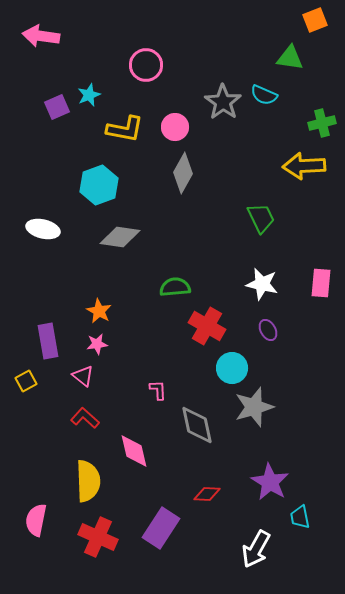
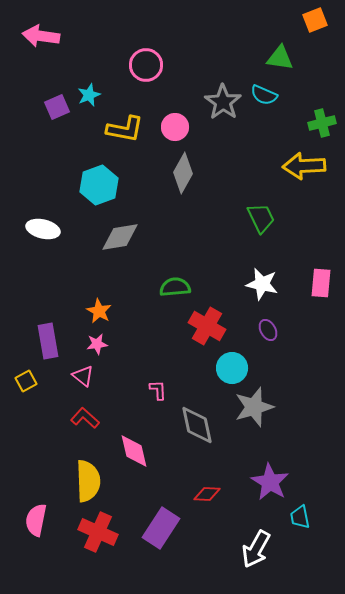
green triangle at (290, 58): moved 10 px left
gray diamond at (120, 237): rotated 18 degrees counterclockwise
red cross at (98, 537): moved 5 px up
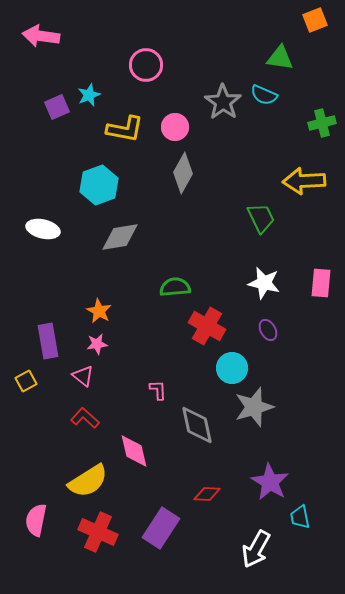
yellow arrow at (304, 166): moved 15 px down
white star at (262, 284): moved 2 px right, 1 px up
yellow semicircle at (88, 481): rotated 60 degrees clockwise
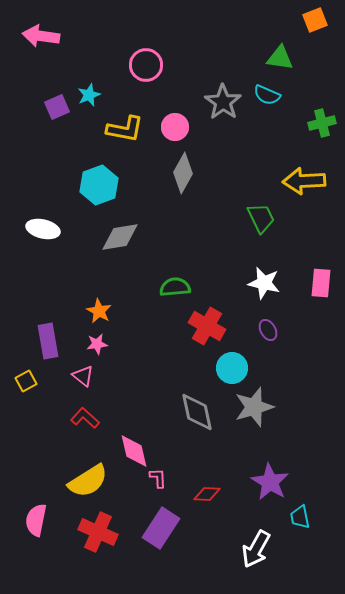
cyan semicircle at (264, 95): moved 3 px right
pink L-shape at (158, 390): moved 88 px down
gray diamond at (197, 425): moved 13 px up
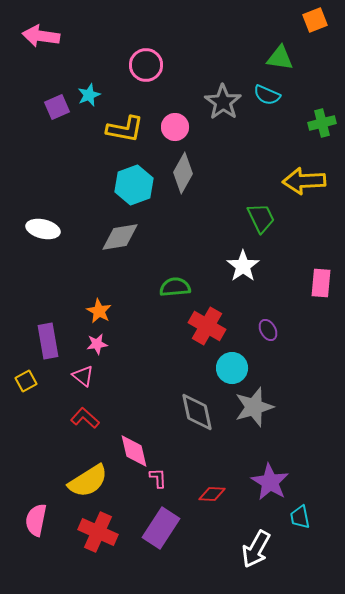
cyan hexagon at (99, 185): moved 35 px right
white star at (264, 283): moved 21 px left, 17 px up; rotated 24 degrees clockwise
red diamond at (207, 494): moved 5 px right
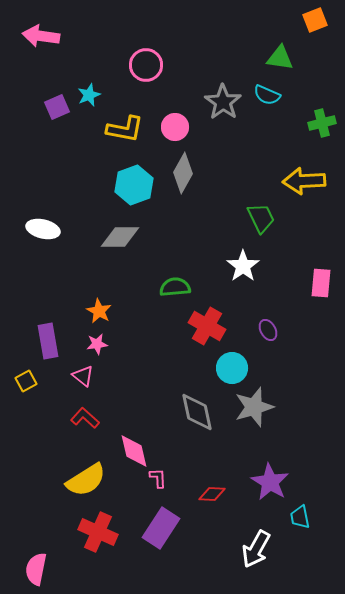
gray diamond at (120, 237): rotated 9 degrees clockwise
yellow semicircle at (88, 481): moved 2 px left, 1 px up
pink semicircle at (36, 520): moved 49 px down
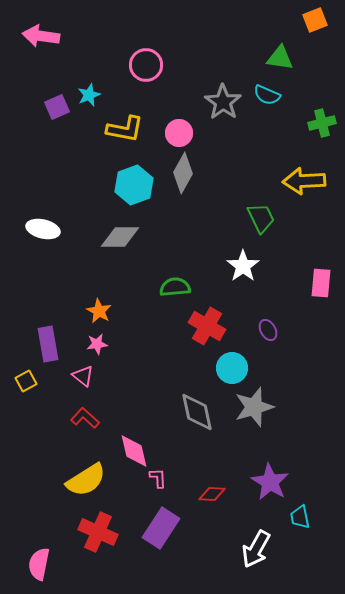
pink circle at (175, 127): moved 4 px right, 6 px down
purple rectangle at (48, 341): moved 3 px down
pink semicircle at (36, 569): moved 3 px right, 5 px up
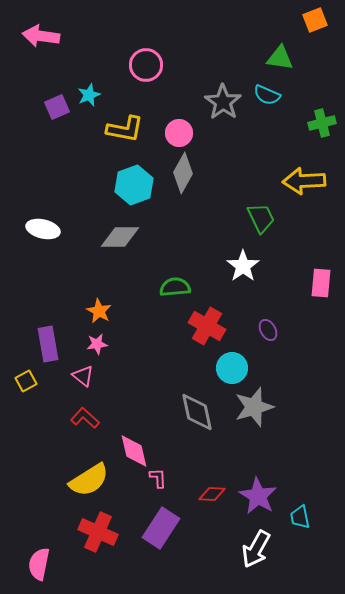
yellow semicircle at (86, 480): moved 3 px right
purple star at (270, 482): moved 12 px left, 14 px down
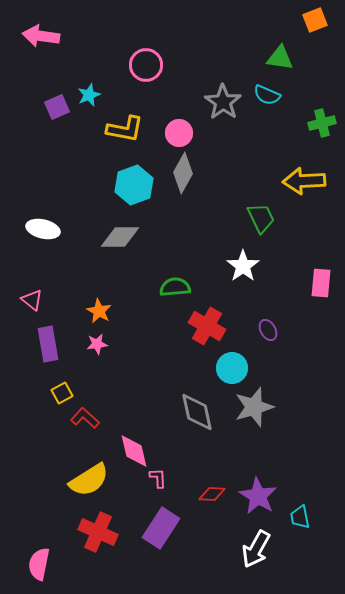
pink triangle at (83, 376): moved 51 px left, 76 px up
yellow square at (26, 381): moved 36 px right, 12 px down
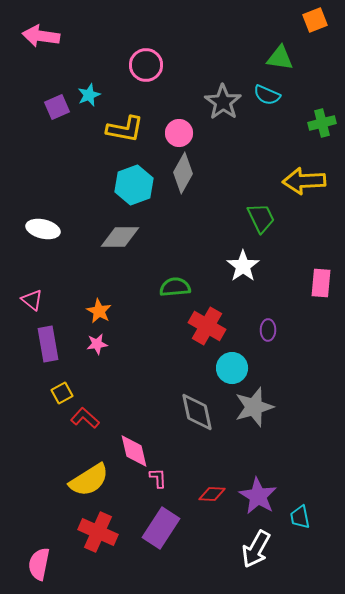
purple ellipse at (268, 330): rotated 30 degrees clockwise
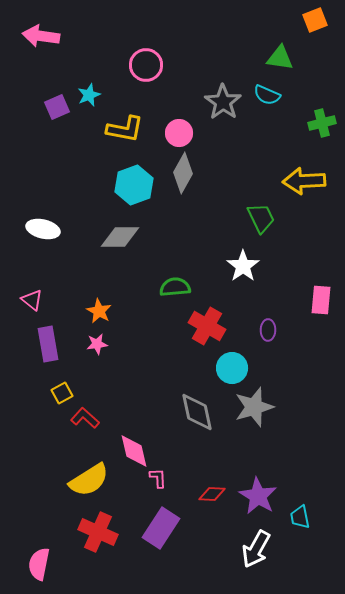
pink rectangle at (321, 283): moved 17 px down
